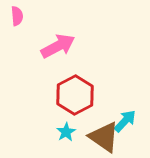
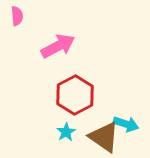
cyan arrow: moved 1 px right, 3 px down; rotated 65 degrees clockwise
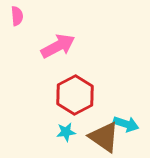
cyan star: rotated 24 degrees clockwise
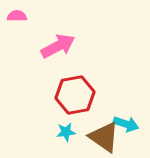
pink semicircle: rotated 84 degrees counterclockwise
red hexagon: rotated 18 degrees clockwise
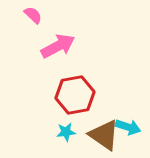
pink semicircle: moved 16 px right, 1 px up; rotated 42 degrees clockwise
cyan arrow: moved 2 px right, 3 px down
brown triangle: moved 2 px up
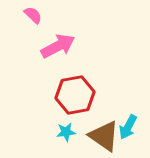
cyan arrow: rotated 100 degrees clockwise
brown triangle: moved 1 px down
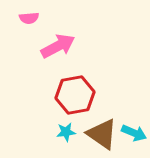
pink semicircle: moved 4 px left, 3 px down; rotated 132 degrees clockwise
cyan arrow: moved 6 px right, 6 px down; rotated 95 degrees counterclockwise
brown triangle: moved 2 px left, 2 px up
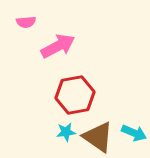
pink semicircle: moved 3 px left, 4 px down
brown triangle: moved 4 px left, 3 px down
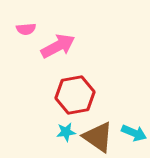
pink semicircle: moved 7 px down
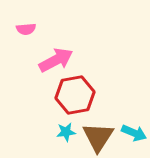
pink arrow: moved 2 px left, 14 px down
brown triangle: rotated 28 degrees clockwise
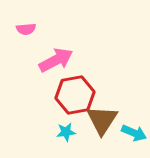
brown triangle: moved 4 px right, 17 px up
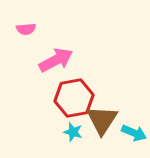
red hexagon: moved 1 px left, 3 px down
cyan star: moved 7 px right; rotated 24 degrees clockwise
